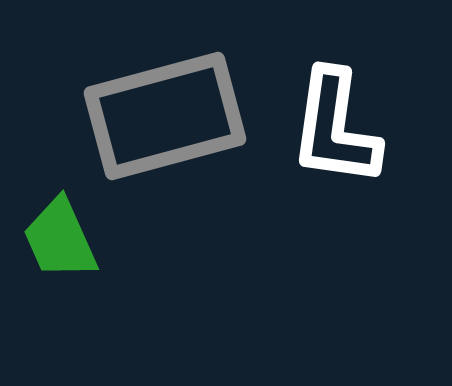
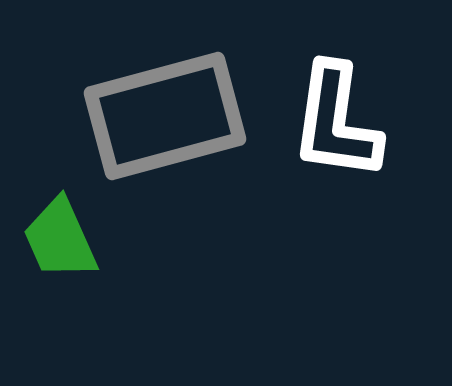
white L-shape: moved 1 px right, 6 px up
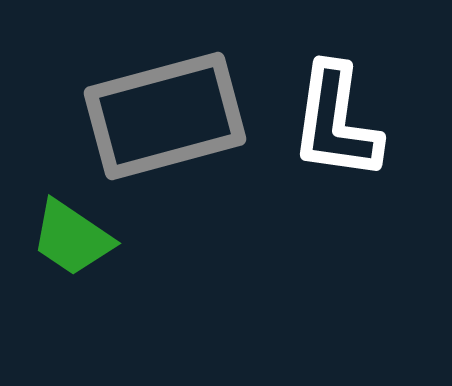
green trapezoid: moved 12 px right, 1 px up; rotated 32 degrees counterclockwise
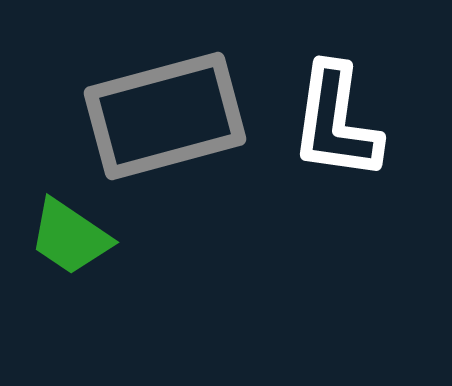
green trapezoid: moved 2 px left, 1 px up
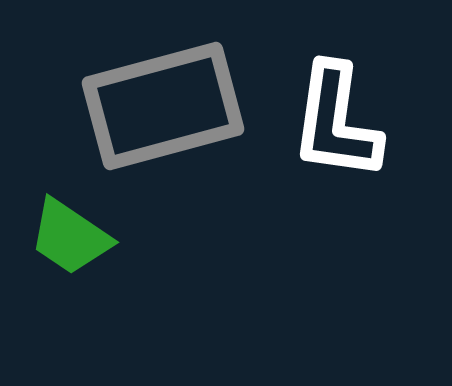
gray rectangle: moved 2 px left, 10 px up
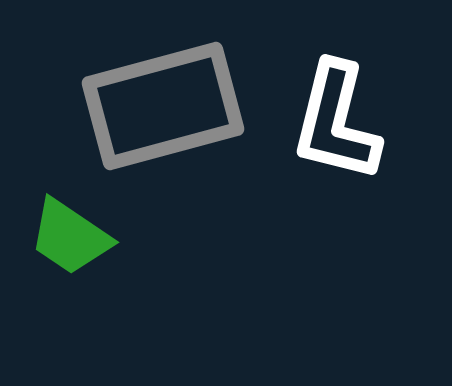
white L-shape: rotated 6 degrees clockwise
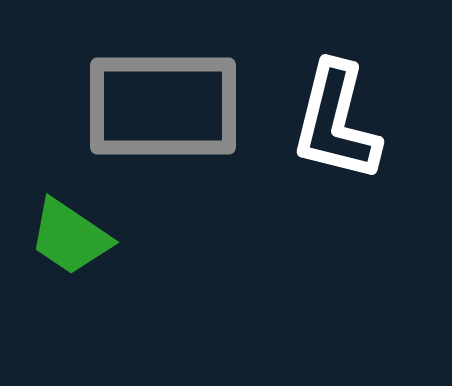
gray rectangle: rotated 15 degrees clockwise
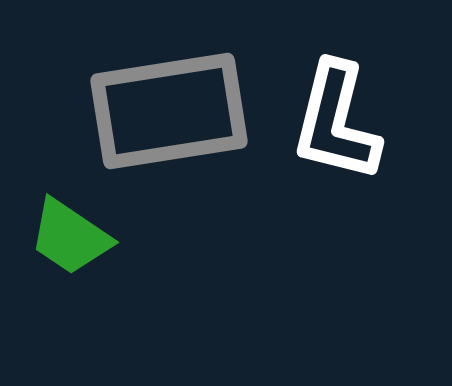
gray rectangle: moved 6 px right, 5 px down; rotated 9 degrees counterclockwise
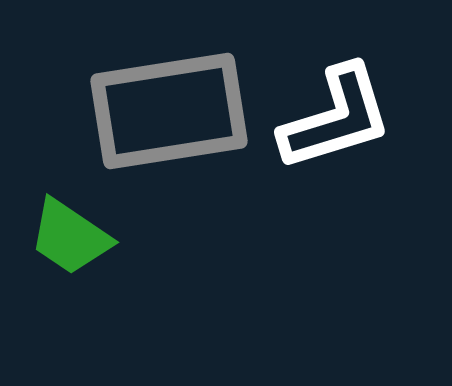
white L-shape: moved 4 px up; rotated 121 degrees counterclockwise
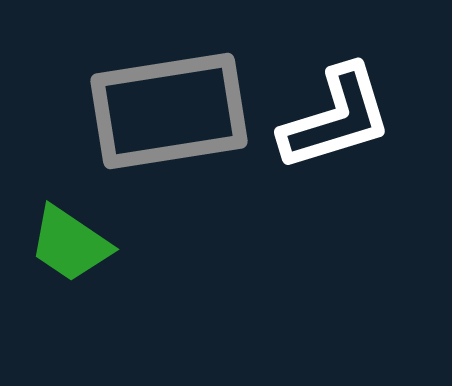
green trapezoid: moved 7 px down
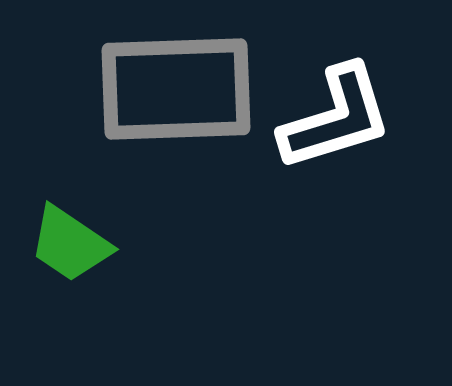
gray rectangle: moved 7 px right, 22 px up; rotated 7 degrees clockwise
